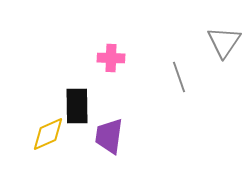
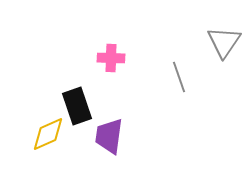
black rectangle: rotated 18 degrees counterclockwise
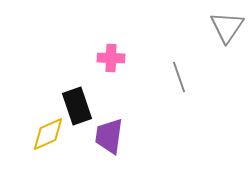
gray triangle: moved 3 px right, 15 px up
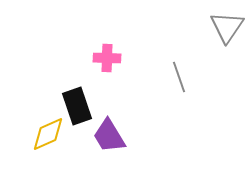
pink cross: moved 4 px left
purple trapezoid: rotated 39 degrees counterclockwise
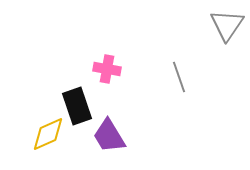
gray triangle: moved 2 px up
pink cross: moved 11 px down; rotated 8 degrees clockwise
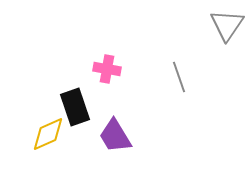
black rectangle: moved 2 px left, 1 px down
purple trapezoid: moved 6 px right
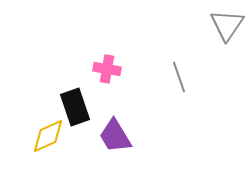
yellow diamond: moved 2 px down
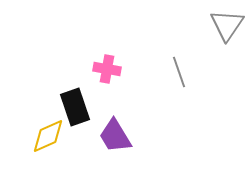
gray line: moved 5 px up
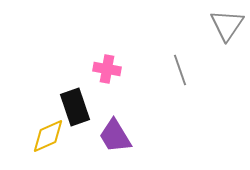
gray line: moved 1 px right, 2 px up
